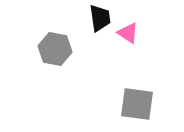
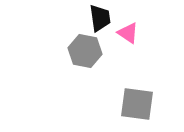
gray hexagon: moved 30 px right, 2 px down
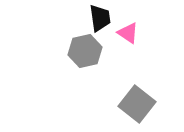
gray hexagon: rotated 24 degrees counterclockwise
gray square: rotated 30 degrees clockwise
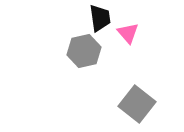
pink triangle: rotated 15 degrees clockwise
gray hexagon: moved 1 px left
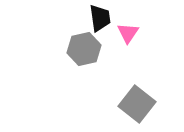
pink triangle: rotated 15 degrees clockwise
gray hexagon: moved 2 px up
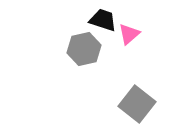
black trapezoid: moved 3 px right, 2 px down; rotated 64 degrees counterclockwise
pink triangle: moved 1 px right, 1 px down; rotated 15 degrees clockwise
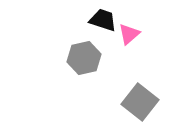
gray hexagon: moved 9 px down
gray square: moved 3 px right, 2 px up
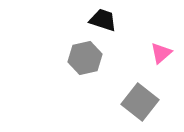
pink triangle: moved 32 px right, 19 px down
gray hexagon: moved 1 px right
